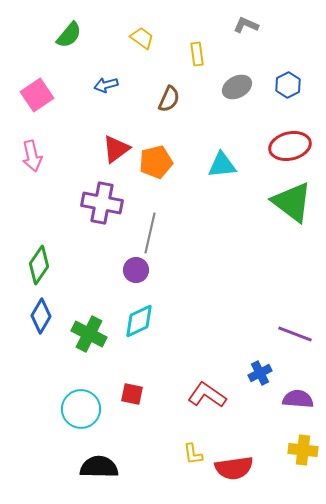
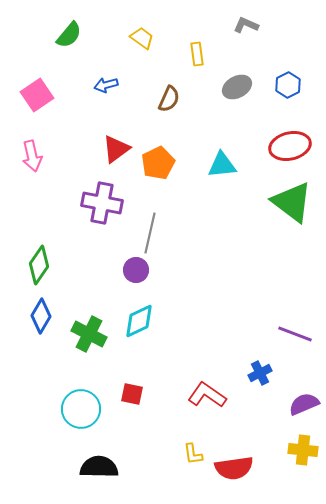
orange pentagon: moved 2 px right, 1 px down; rotated 12 degrees counterclockwise
purple semicircle: moved 6 px right, 5 px down; rotated 28 degrees counterclockwise
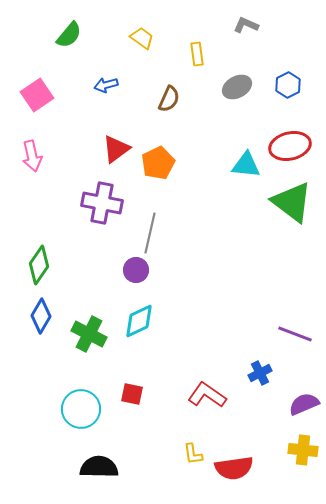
cyan triangle: moved 24 px right; rotated 12 degrees clockwise
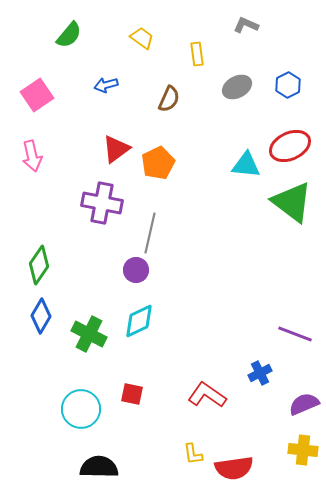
red ellipse: rotated 12 degrees counterclockwise
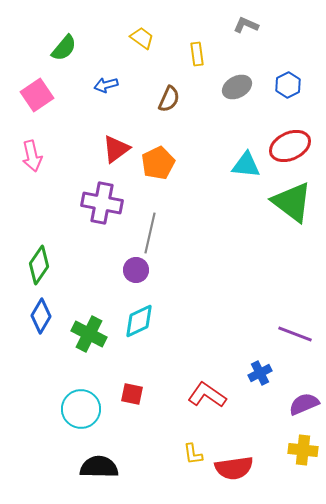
green semicircle: moved 5 px left, 13 px down
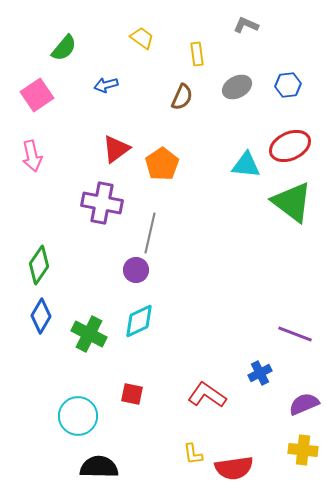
blue hexagon: rotated 20 degrees clockwise
brown semicircle: moved 13 px right, 2 px up
orange pentagon: moved 4 px right, 1 px down; rotated 8 degrees counterclockwise
cyan circle: moved 3 px left, 7 px down
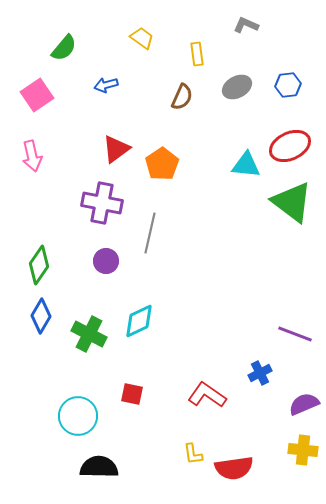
purple circle: moved 30 px left, 9 px up
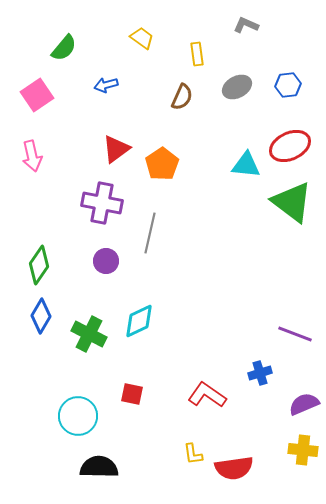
blue cross: rotated 10 degrees clockwise
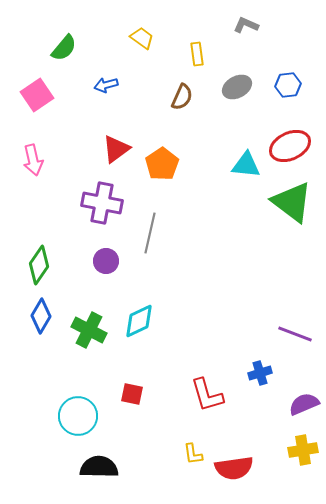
pink arrow: moved 1 px right, 4 px down
green cross: moved 4 px up
red L-shape: rotated 141 degrees counterclockwise
yellow cross: rotated 16 degrees counterclockwise
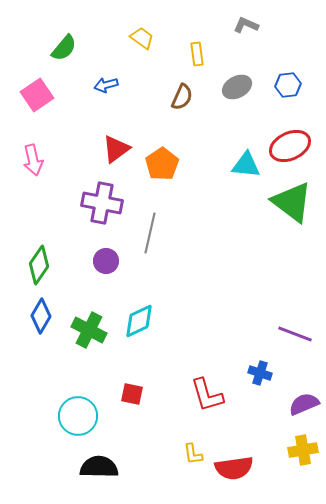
blue cross: rotated 35 degrees clockwise
